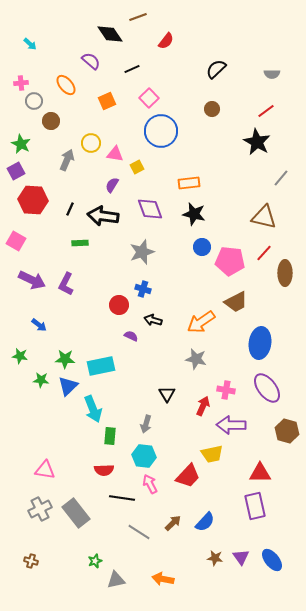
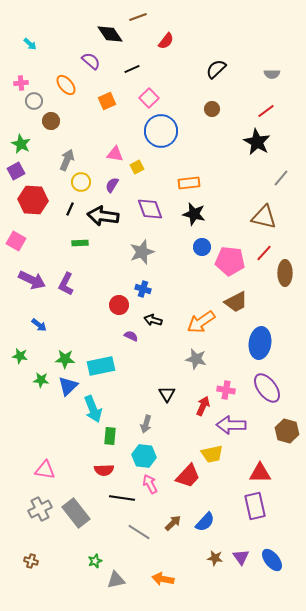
yellow circle at (91, 143): moved 10 px left, 39 px down
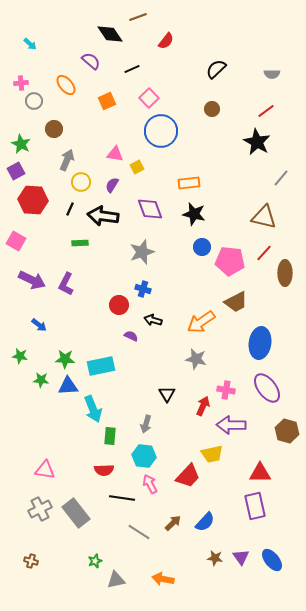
brown circle at (51, 121): moved 3 px right, 8 px down
blue triangle at (68, 386): rotated 40 degrees clockwise
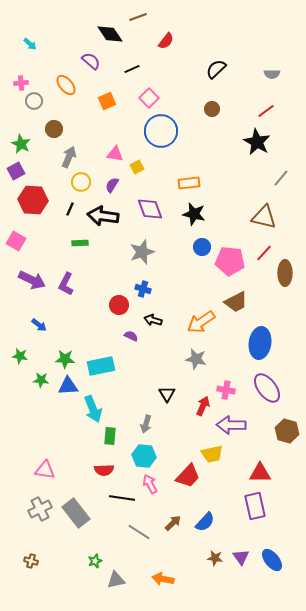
gray arrow at (67, 160): moved 2 px right, 3 px up
